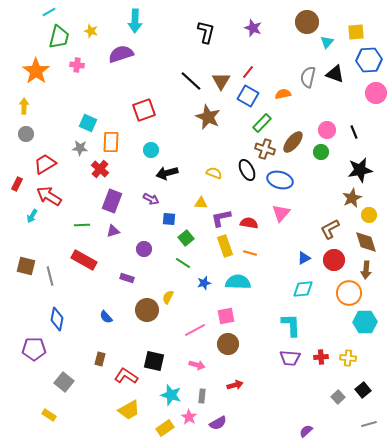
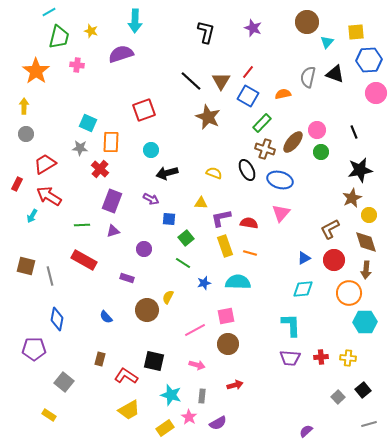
pink circle at (327, 130): moved 10 px left
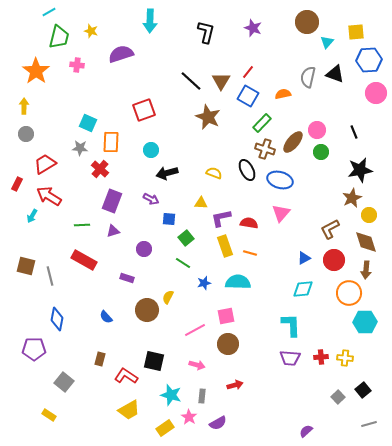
cyan arrow at (135, 21): moved 15 px right
yellow cross at (348, 358): moved 3 px left
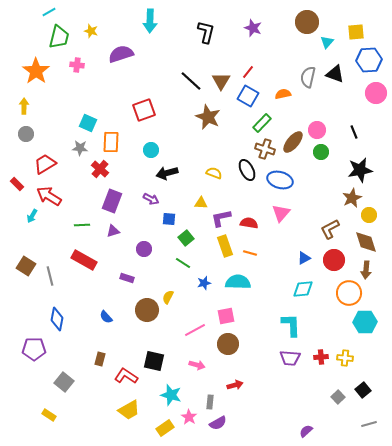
red rectangle at (17, 184): rotated 72 degrees counterclockwise
brown square at (26, 266): rotated 18 degrees clockwise
gray rectangle at (202, 396): moved 8 px right, 6 px down
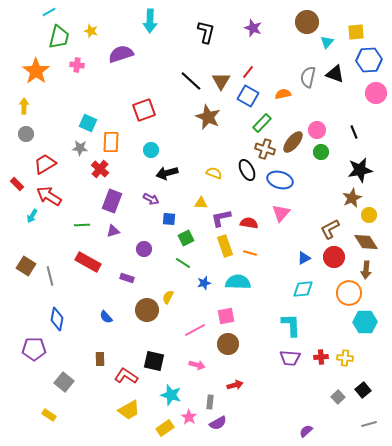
green square at (186, 238): rotated 14 degrees clockwise
brown diamond at (366, 242): rotated 15 degrees counterclockwise
red rectangle at (84, 260): moved 4 px right, 2 px down
red circle at (334, 260): moved 3 px up
brown rectangle at (100, 359): rotated 16 degrees counterclockwise
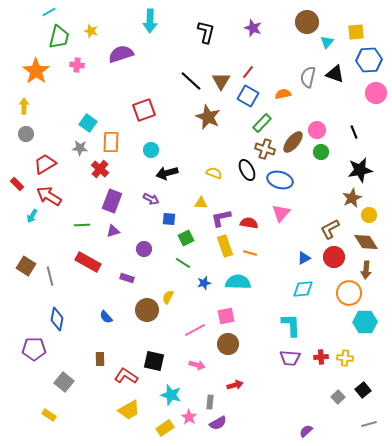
cyan square at (88, 123): rotated 12 degrees clockwise
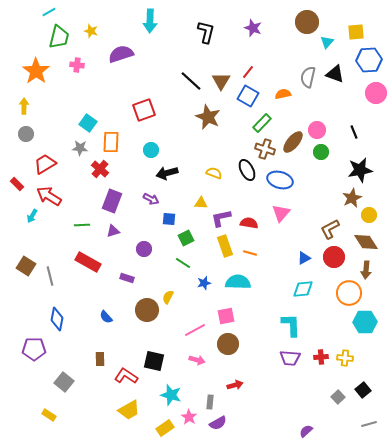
pink arrow at (197, 365): moved 5 px up
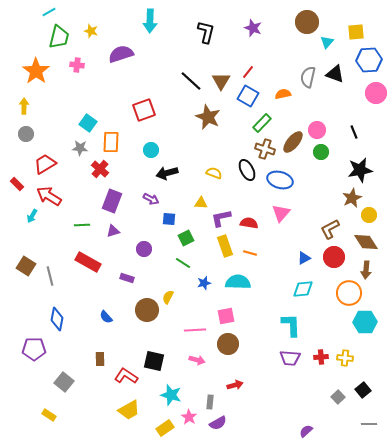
pink line at (195, 330): rotated 25 degrees clockwise
gray line at (369, 424): rotated 14 degrees clockwise
